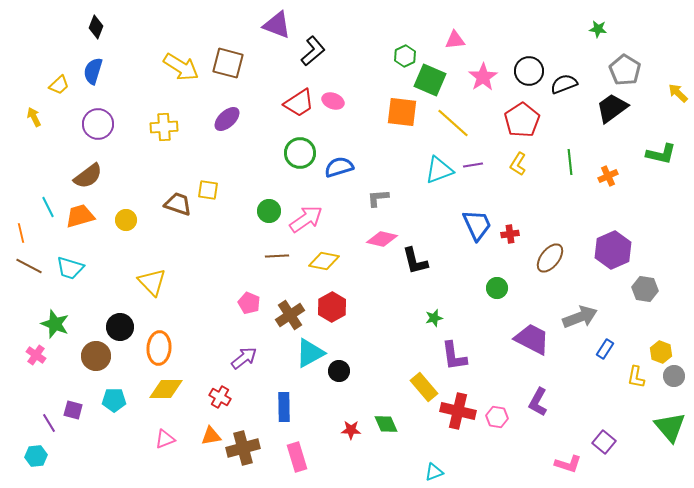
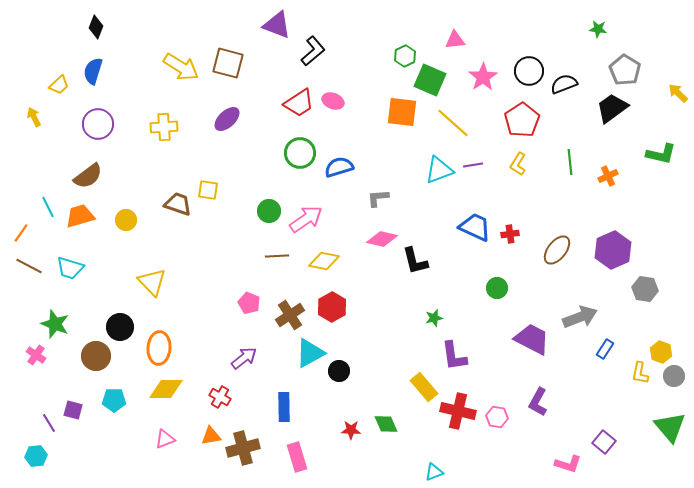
blue trapezoid at (477, 225): moved 2 px left, 2 px down; rotated 40 degrees counterclockwise
orange line at (21, 233): rotated 48 degrees clockwise
brown ellipse at (550, 258): moved 7 px right, 8 px up
yellow L-shape at (636, 377): moved 4 px right, 4 px up
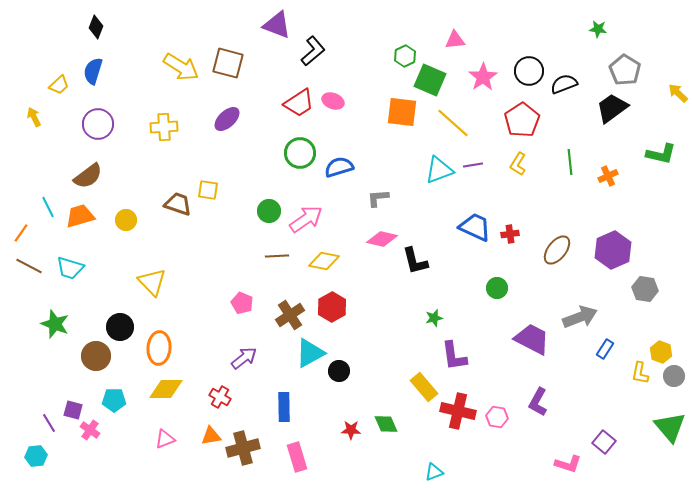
pink pentagon at (249, 303): moved 7 px left
pink cross at (36, 355): moved 54 px right, 75 px down
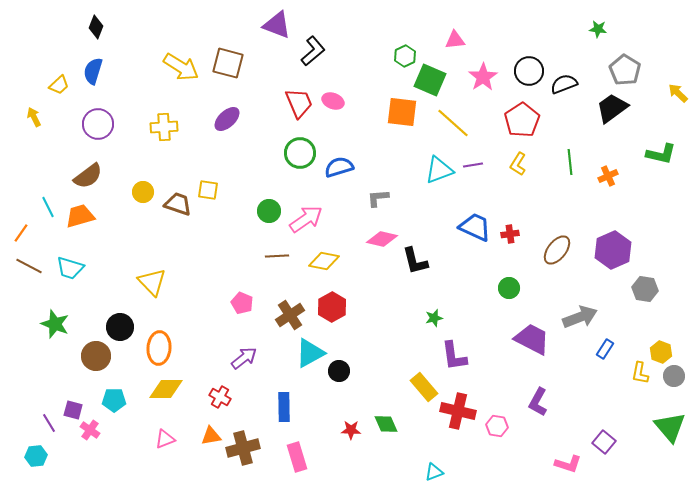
red trapezoid at (299, 103): rotated 80 degrees counterclockwise
yellow circle at (126, 220): moved 17 px right, 28 px up
green circle at (497, 288): moved 12 px right
pink hexagon at (497, 417): moved 9 px down
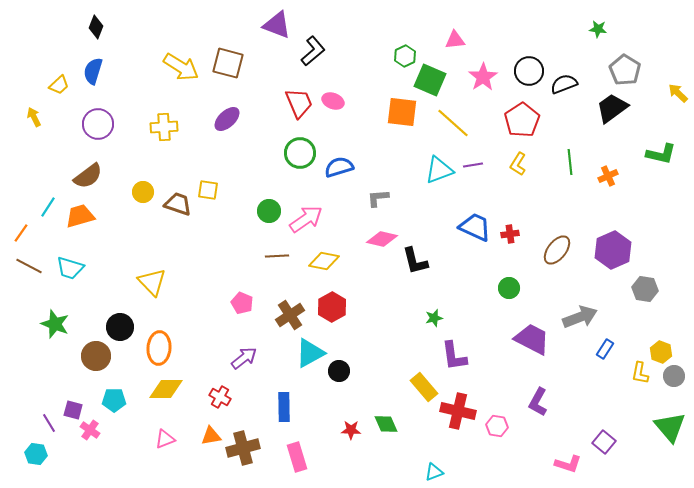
cyan line at (48, 207): rotated 60 degrees clockwise
cyan hexagon at (36, 456): moved 2 px up; rotated 15 degrees clockwise
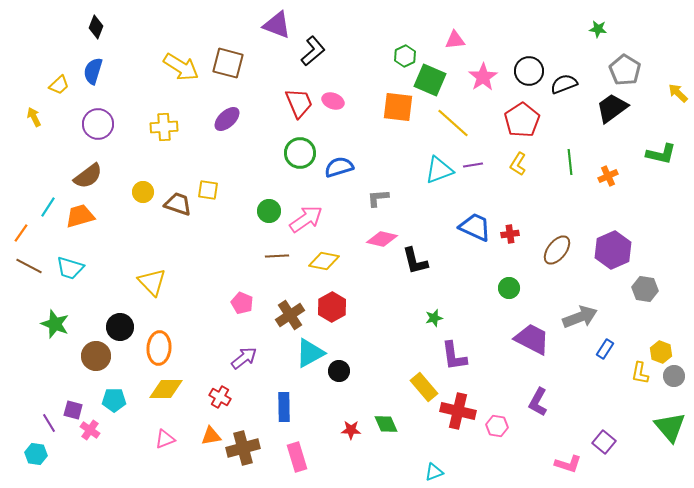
orange square at (402, 112): moved 4 px left, 5 px up
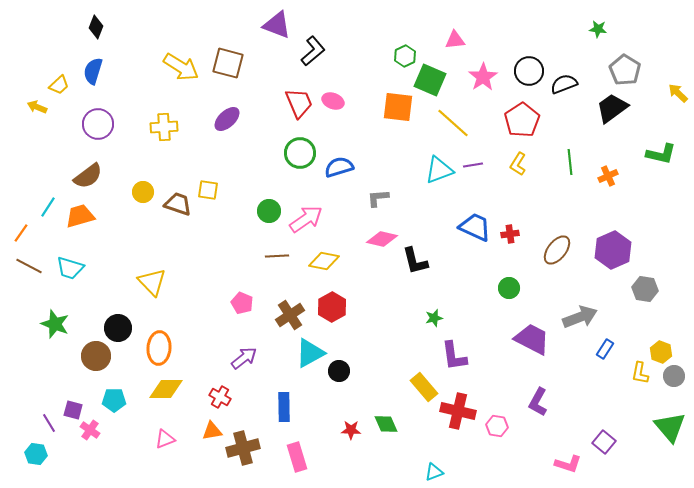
yellow arrow at (34, 117): moved 3 px right, 10 px up; rotated 42 degrees counterclockwise
black circle at (120, 327): moved 2 px left, 1 px down
orange triangle at (211, 436): moved 1 px right, 5 px up
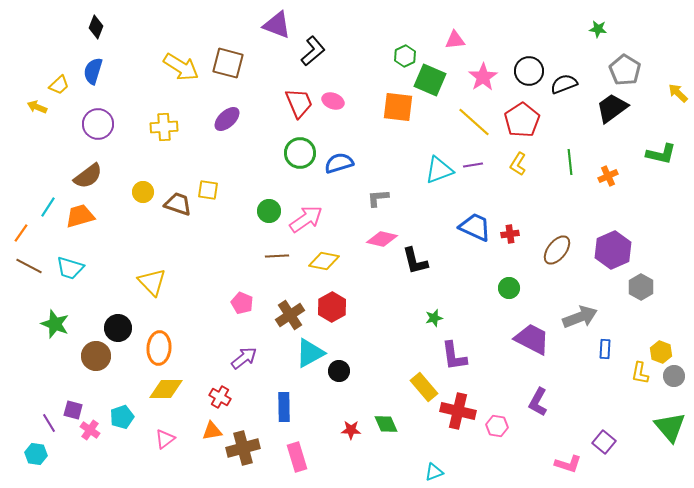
yellow line at (453, 123): moved 21 px right, 1 px up
blue semicircle at (339, 167): moved 4 px up
gray hexagon at (645, 289): moved 4 px left, 2 px up; rotated 20 degrees clockwise
blue rectangle at (605, 349): rotated 30 degrees counterclockwise
cyan pentagon at (114, 400): moved 8 px right, 17 px down; rotated 20 degrees counterclockwise
pink triangle at (165, 439): rotated 15 degrees counterclockwise
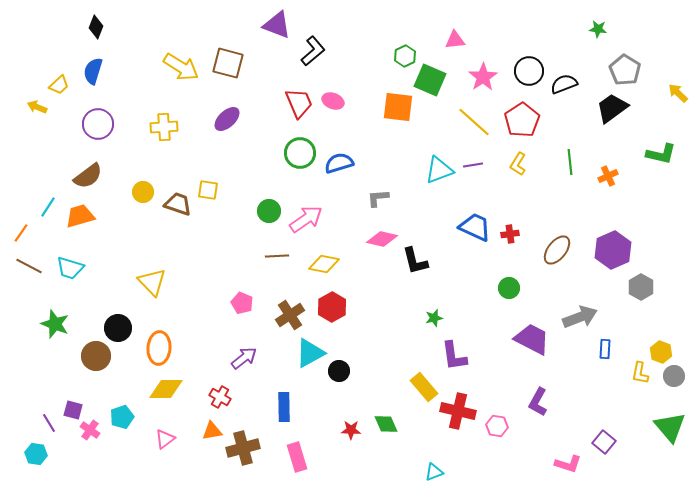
yellow diamond at (324, 261): moved 3 px down
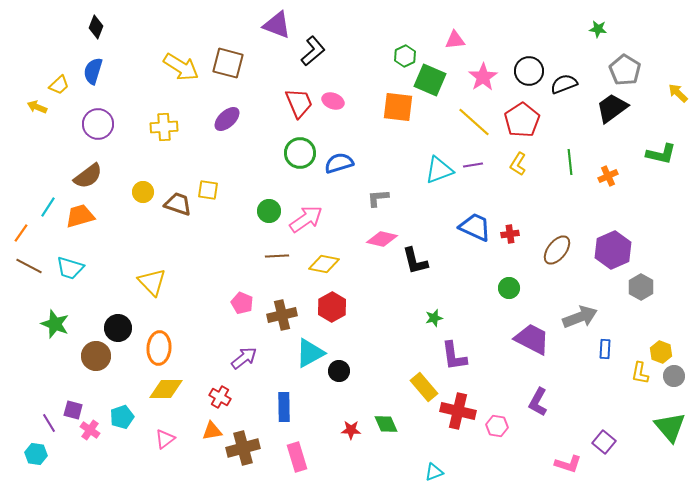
brown cross at (290, 315): moved 8 px left; rotated 20 degrees clockwise
